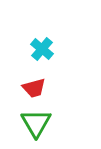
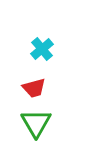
cyan cross: rotated 10 degrees clockwise
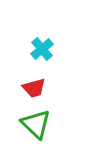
green triangle: moved 1 px down; rotated 16 degrees counterclockwise
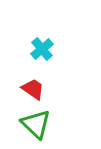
red trapezoid: moved 1 px left, 1 px down; rotated 130 degrees counterclockwise
